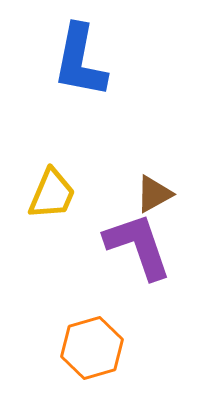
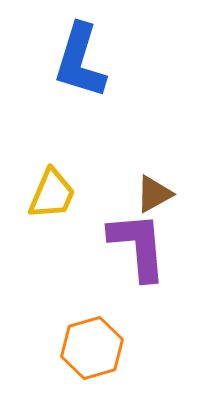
blue L-shape: rotated 6 degrees clockwise
purple L-shape: rotated 14 degrees clockwise
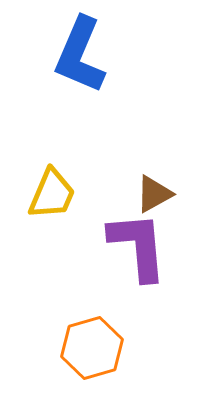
blue L-shape: moved 6 px up; rotated 6 degrees clockwise
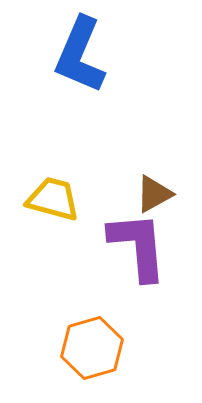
yellow trapezoid: moved 1 px right, 5 px down; rotated 98 degrees counterclockwise
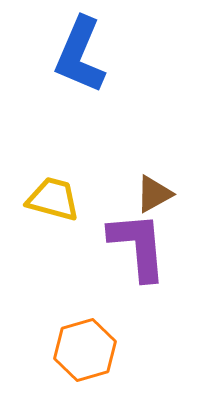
orange hexagon: moved 7 px left, 2 px down
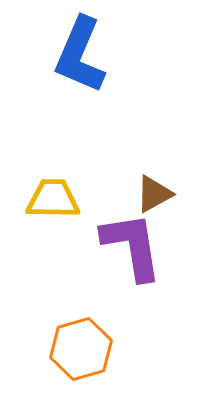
yellow trapezoid: rotated 14 degrees counterclockwise
purple L-shape: moved 6 px left; rotated 4 degrees counterclockwise
orange hexagon: moved 4 px left, 1 px up
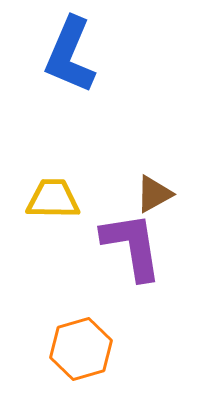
blue L-shape: moved 10 px left
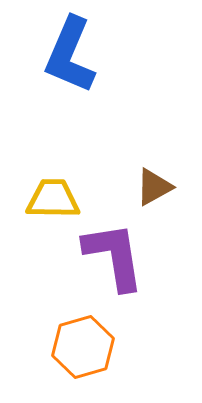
brown triangle: moved 7 px up
purple L-shape: moved 18 px left, 10 px down
orange hexagon: moved 2 px right, 2 px up
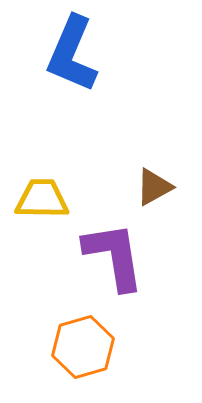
blue L-shape: moved 2 px right, 1 px up
yellow trapezoid: moved 11 px left
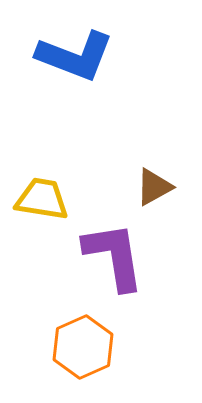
blue L-shape: moved 3 px right, 2 px down; rotated 92 degrees counterclockwise
yellow trapezoid: rotated 8 degrees clockwise
orange hexagon: rotated 8 degrees counterclockwise
